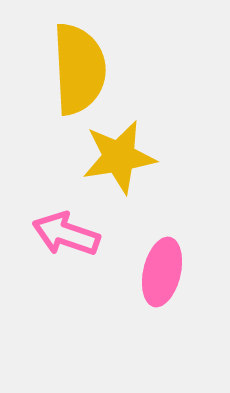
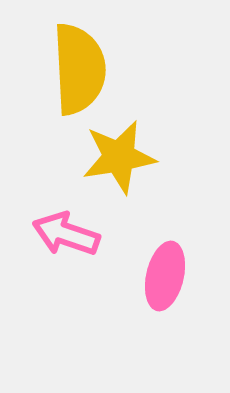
pink ellipse: moved 3 px right, 4 px down
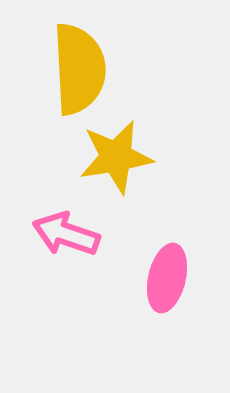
yellow star: moved 3 px left
pink ellipse: moved 2 px right, 2 px down
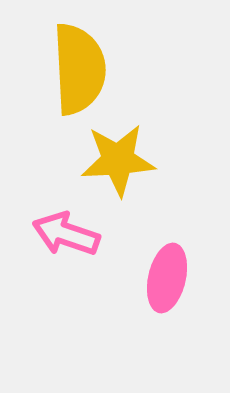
yellow star: moved 2 px right, 3 px down; rotated 6 degrees clockwise
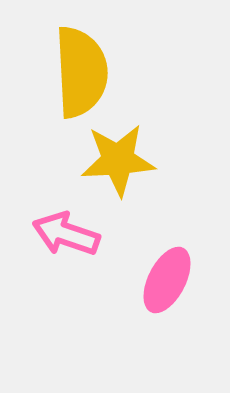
yellow semicircle: moved 2 px right, 3 px down
pink ellipse: moved 2 px down; rotated 14 degrees clockwise
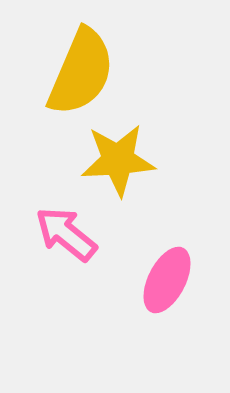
yellow semicircle: rotated 26 degrees clockwise
pink arrow: rotated 20 degrees clockwise
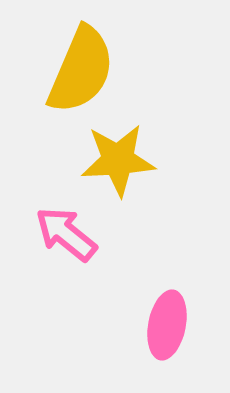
yellow semicircle: moved 2 px up
pink ellipse: moved 45 px down; rotated 16 degrees counterclockwise
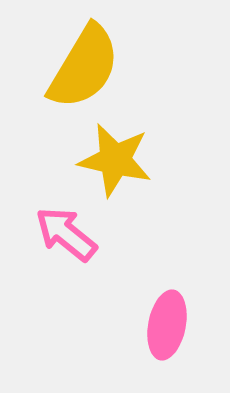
yellow semicircle: moved 3 px right, 3 px up; rotated 8 degrees clockwise
yellow star: moved 3 px left; rotated 16 degrees clockwise
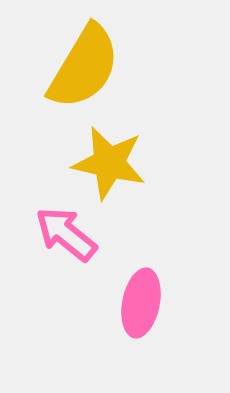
yellow star: moved 6 px left, 3 px down
pink ellipse: moved 26 px left, 22 px up
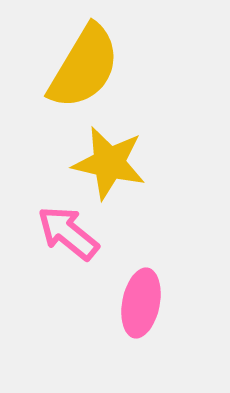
pink arrow: moved 2 px right, 1 px up
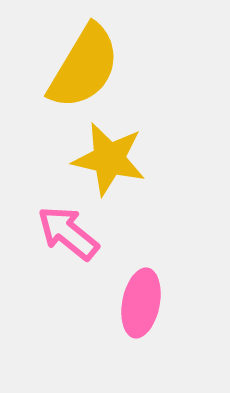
yellow star: moved 4 px up
